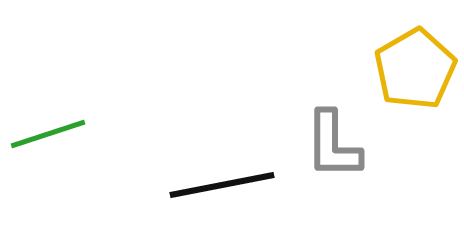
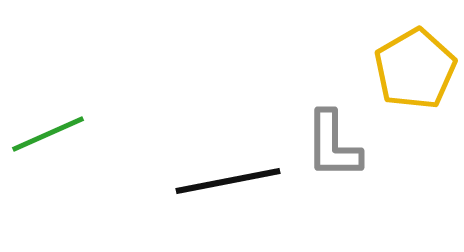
green line: rotated 6 degrees counterclockwise
black line: moved 6 px right, 4 px up
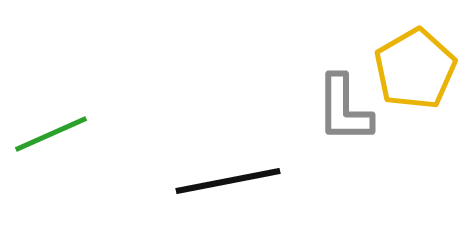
green line: moved 3 px right
gray L-shape: moved 11 px right, 36 px up
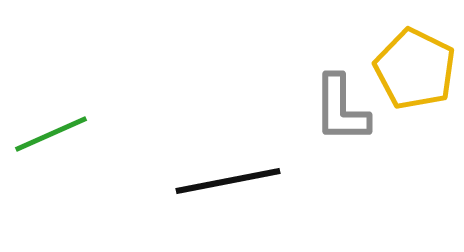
yellow pentagon: rotated 16 degrees counterclockwise
gray L-shape: moved 3 px left
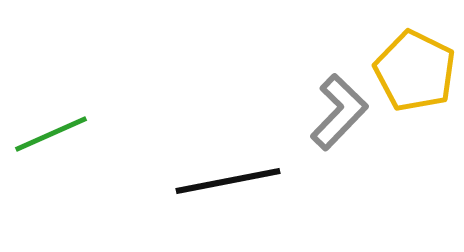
yellow pentagon: moved 2 px down
gray L-shape: moved 2 px left, 3 px down; rotated 136 degrees counterclockwise
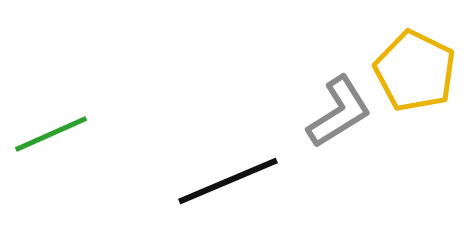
gray L-shape: rotated 14 degrees clockwise
black line: rotated 12 degrees counterclockwise
